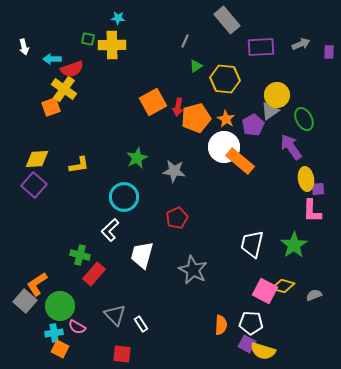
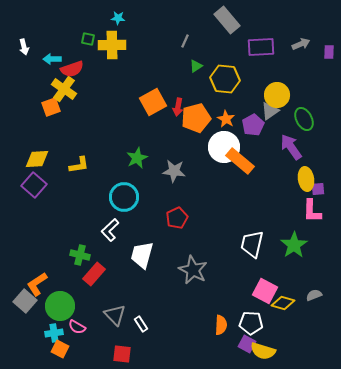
yellow diamond at (283, 286): moved 17 px down
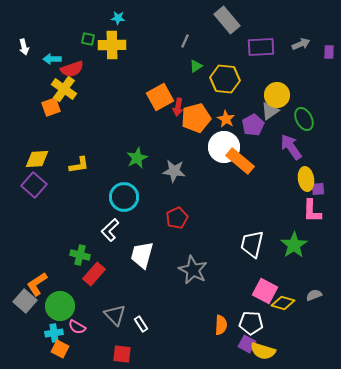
orange square at (153, 102): moved 7 px right, 5 px up
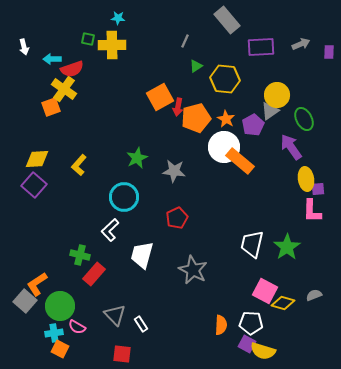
yellow L-shape at (79, 165): rotated 140 degrees clockwise
green star at (294, 245): moved 7 px left, 2 px down
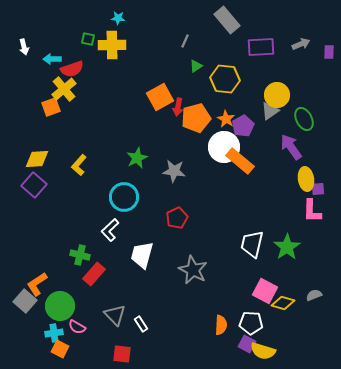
yellow cross at (64, 89): rotated 15 degrees clockwise
purple pentagon at (253, 125): moved 10 px left, 1 px down
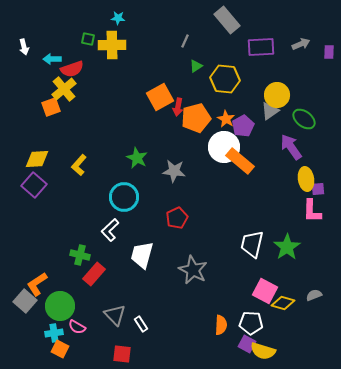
green ellipse at (304, 119): rotated 25 degrees counterclockwise
green star at (137, 158): rotated 20 degrees counterclockwise
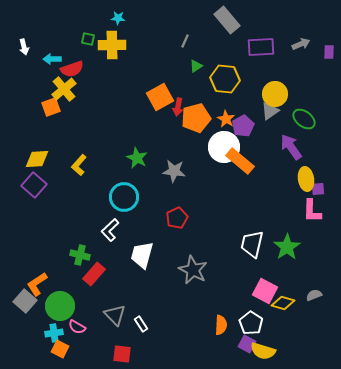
yellow circle at (277, 95): moved 2 px left, 1 px up
white pentagon at (251, 323): rotated 30 degrees clockwise
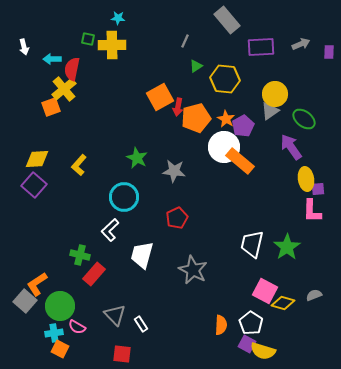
red semicircle at (72, 69): rotated 120 degrees clockwise
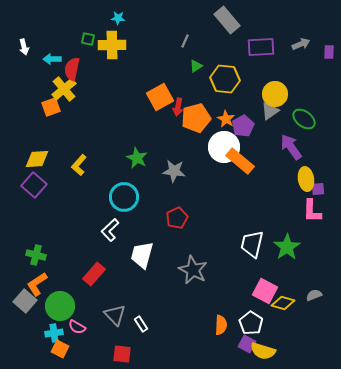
green cross at (80, 255): moved 44 px left
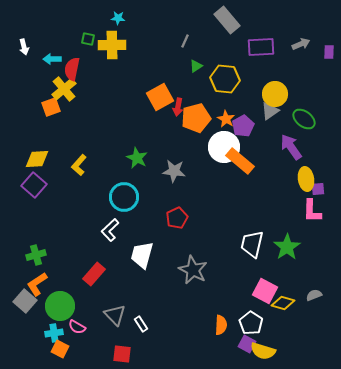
green cross at (36, 255): rotated 30 degrees counterclockwise
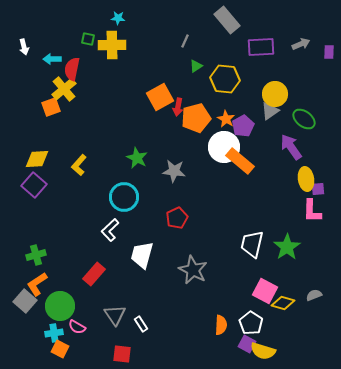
gray triangle at (115, 315): rotated 10 degrees clockwise
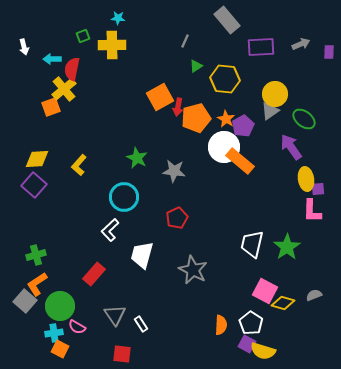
green square at (88, 39): moved 5 px left, 3 px up; rotated 32 degrees counterclockwise
